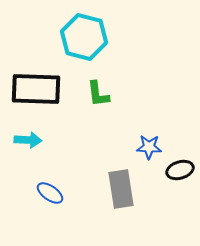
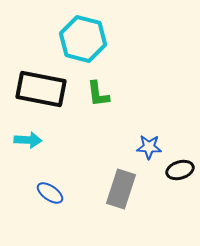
cyan hexagon: moved 1 px left, 2 px down
black rectangle: moved 5 px right; rotated 9 degrees clockwise
gray rectangle: rotated 27 degrees clockwise
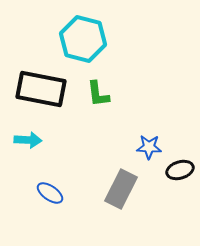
gray rectangle: rotated 9 degrees clockwise
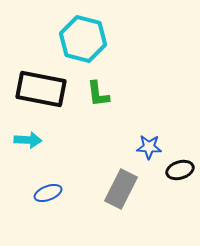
blue ellipse: moved 2 px left; rotated 56 degrees counterclockwise
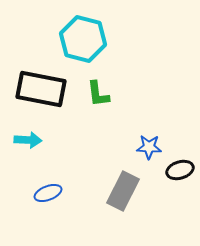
gray rectangle: moved 2 px right, 2 px down
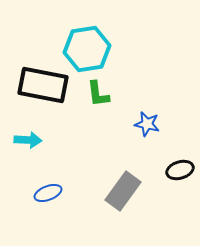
cyan hexagon: moved 4 px right, 10 px down; rotated 24 degrees counterclockwise
black rectangle: moved 2 px right, 4 px up
blue star: moved 2 px left, 23 px up; rotated 10 degrees clockwise
gray rectangle: rotated 9 degrees clockwise
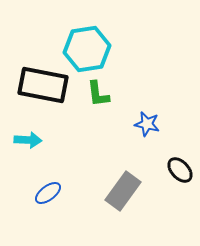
black ellipse: rotated 64 degrees clockwise
blue ellipse: rotated 16 degrees counterclockwise
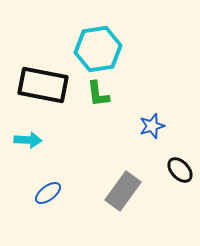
cyan hexagon: moved 11 px right
blue star: moved 5 px right, 2 px down; rotated 30 degrees counterclockwise
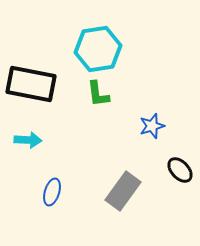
black rectangle: moved 12 px left, 1 px up
blue ellipse: moved 4 px right, 1 px up; rotated 36 degrees counterclockwise
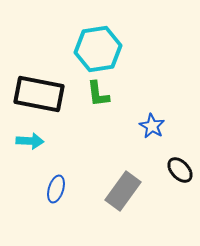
black rectangle: moved 8 px right, 10 px down
blue star: rotated 25 degrees counterclockwise
cyan arrow: moved 2 px right, 1 px down
blue ellipse: moved 4 px right, 3 px up
